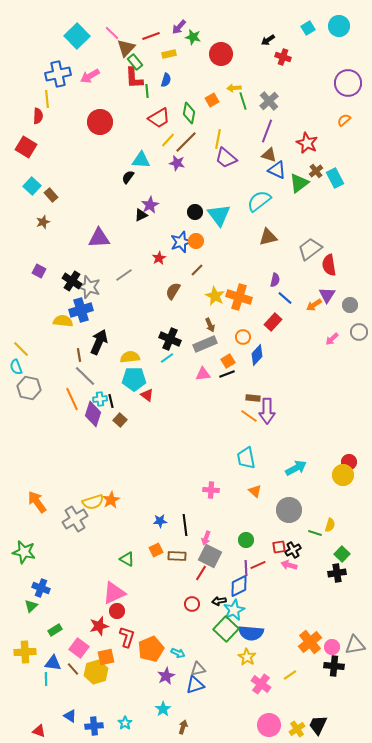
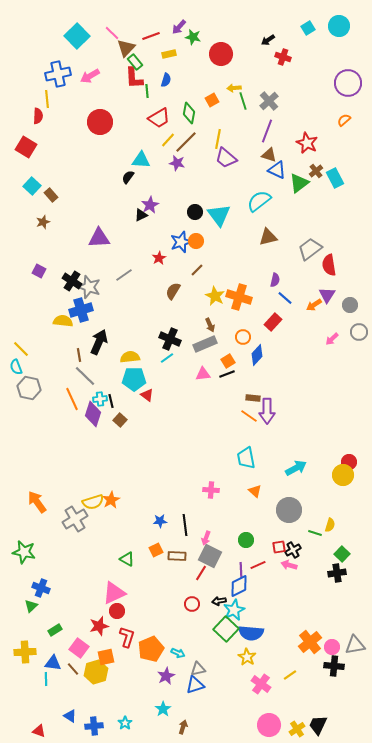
purple line at (246, 568): moved 5 px left, 2 px down
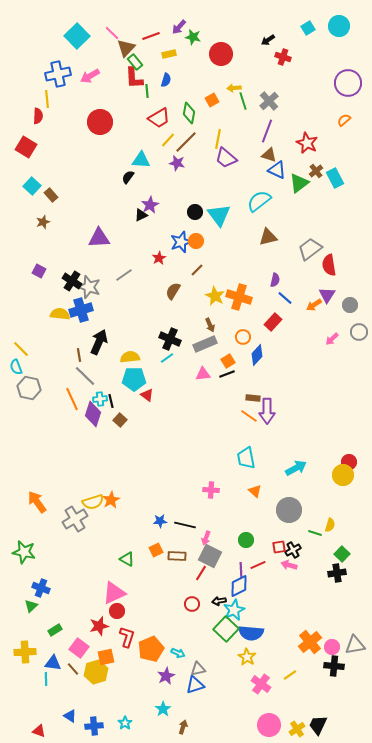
yellow semicircle at (63, 321): moved 3 px left, 7 px up
black line at (185, 525): rotated 70 degrees counterclockwise
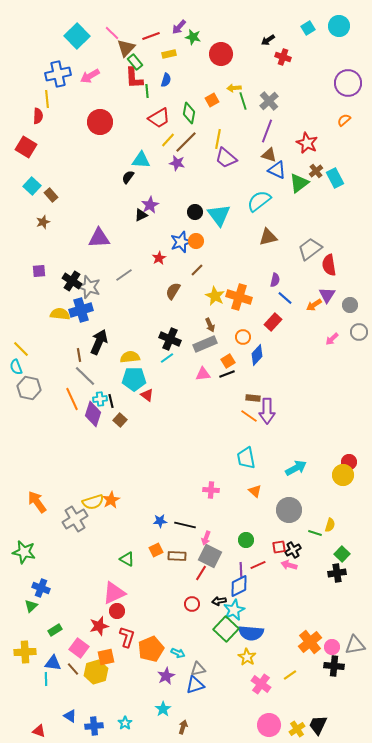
purple square at (39, 271): rotated 32 degrees counterclockwise
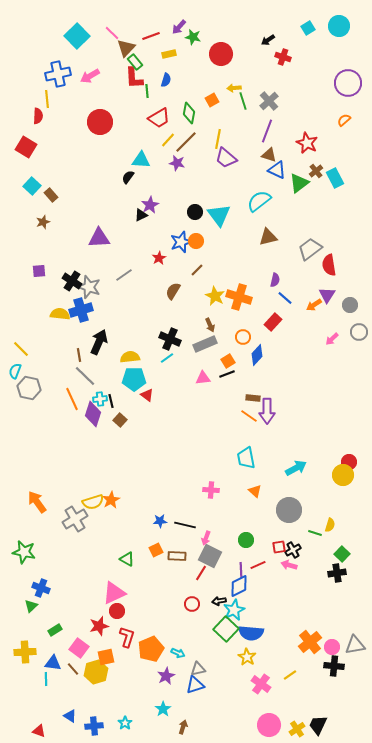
cyan semicircle at (16, 367): moved 1 px left, 4 px down; rotated 42 degrees clockwise
pink triangle at (203, 374): moved 4 px down
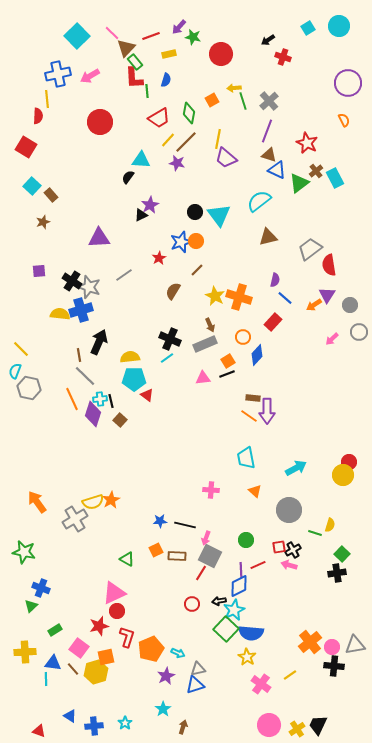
orange semicircle at (344, 120): rotated 104 degrees clockwise
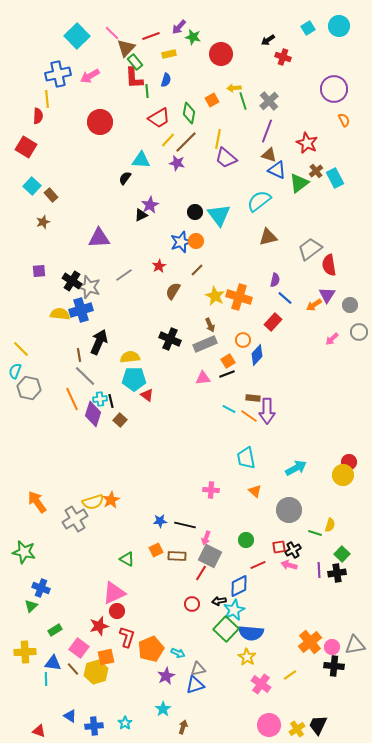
purple circle at (348, 83): moved 14 px left, 6 px down
black semicircle at (128, 177): moved 3 px left, 1 px down
red star at (159, 258): moved 8 px down
orange circle at (243, 337): moved 3 px down
cyan line at (167, 358): moved 62 px right, 51 px down; rotated 64 degrees clockwise
purple line at (241, 570): moved 78 px right
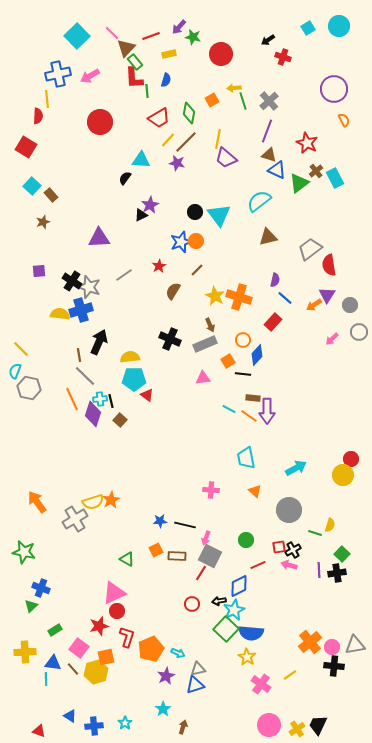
black line at (227, 374): moved 16 px right; rotated 28 degrees clockwise
red circle at (349, 462): moved 2 px right, 3 px up
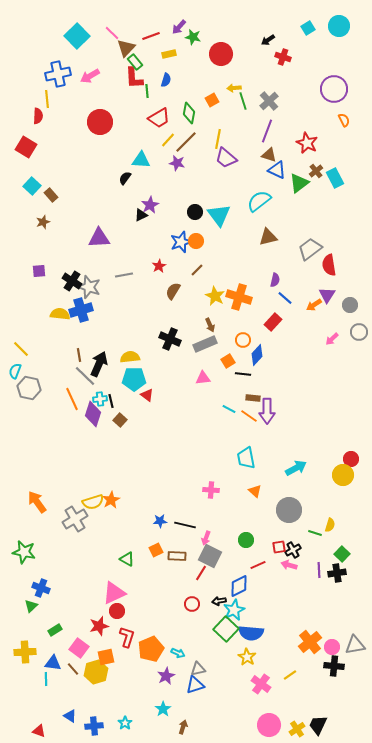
gray line at (124, 275): rotated 24 degrees clockwise
black arrow at (99, 342): moved 22 px down
